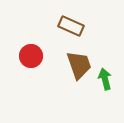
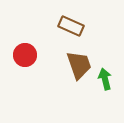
red circle: moved 6 px left, 1 px up
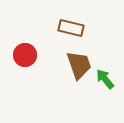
brown rectangle: moved 2 px down; rotated 10 degrees counterclockwise
green arrow: rotated 25 degrees counterclockwise
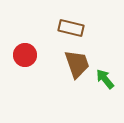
brown trapezoid: moved 2 px left, 1 px up
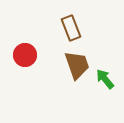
brown rectangle: rotated 55 degrees clockwise
brown trapezoid: moved 1 px down
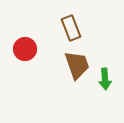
red circle: moved 6 px up
green arrow: rotated 145 degrees counterclockwise
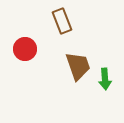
brown rectangle: moved 9 px left, 7 px up
brown trapezoid: moved 1 px right, 1 px down
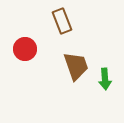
brown trapezoid: moved 2 px left
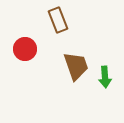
brown rectangle: moved 4 px left, 1 px up
green arrow: moved 2 px up
